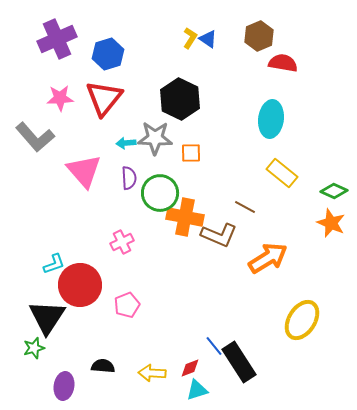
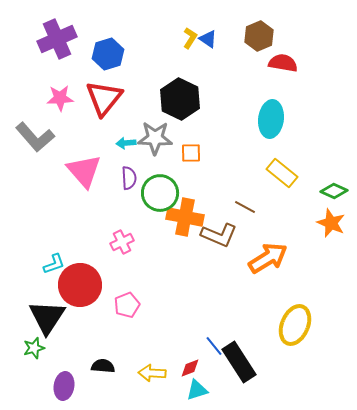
yellow ellipse: moved 7 px left, 5 px down; rotated 9 degrees counterclockwise
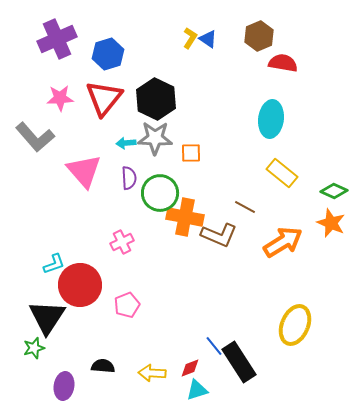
black hexagon: moved 24 px left
orange arrow: moved 15 px right, 16 px up
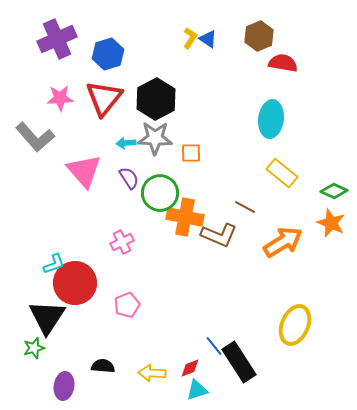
black hexagon: rotated 6 degrees clockwise
purple semicircle: rotated 30 degrees counterclockwise
red circle: moved 5 px left, 2 px up
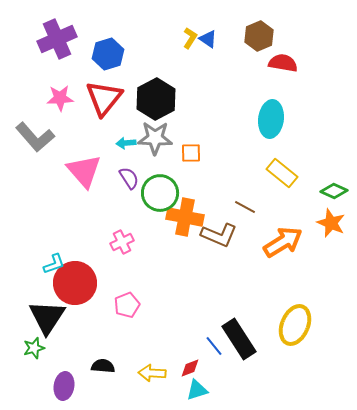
black rectangle: moved 23 px up
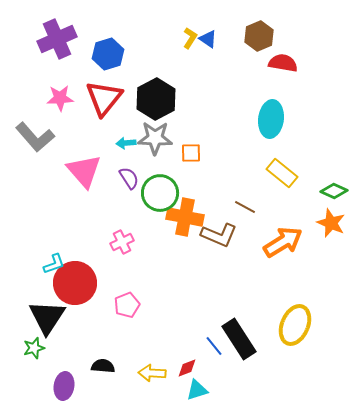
red diamond: moved 3 px left
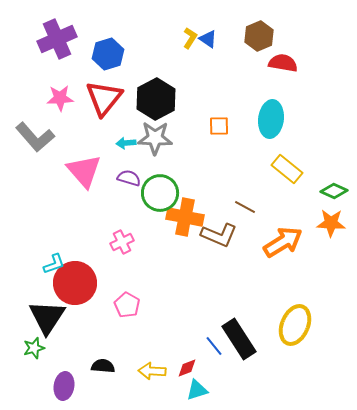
orange square: moved 28 px right, 27 px up
yellow rectangle: moved 5 px right, 4 px up
purple semicircle: rotated 40 degrees counterclockwise
orange star: rotated 20 degrees counterclockwise
pink pentagon: rotated 20 degrees counterclockwise
yellow arrow: moved 2 px up
